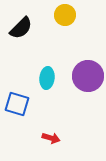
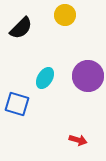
cyan ellipse: moved 2 px left; rotated 25 degrees clockwise
red arrow: moved 27 px right, 2 px down
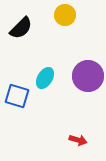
blue square: moved 8 px up
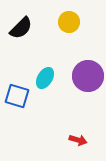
yellow circle: moved 4 px right, 7 px down
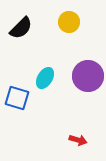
blue square: moved 2 px down
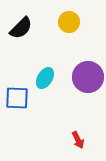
purple circle: moved 1 px down
blue square: rotated 15 degrees counterclockwise
red arrow: rotated 48 degrees clockwise
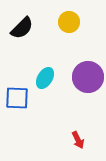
black semicircle: moved 1 px right
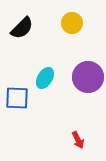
yellow circle: moved 3 px right, 1 px down
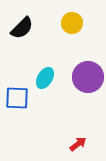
red arrow: moved 4 px down; rotated 102 degrees counterclockwise
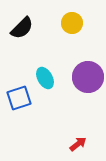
cyan ellipse: rotated 60 degrees counterclockwise
blue square: moved 2 px right; rotated 20 degrees counterclockwise
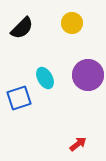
purple circle: moved 2 px up
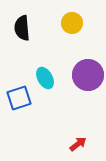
black semicircle: rotated 130 degrees clockwise
